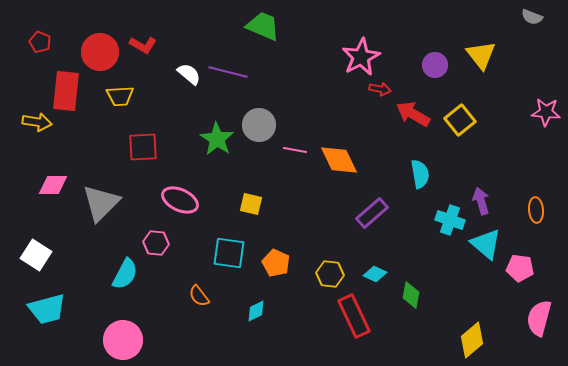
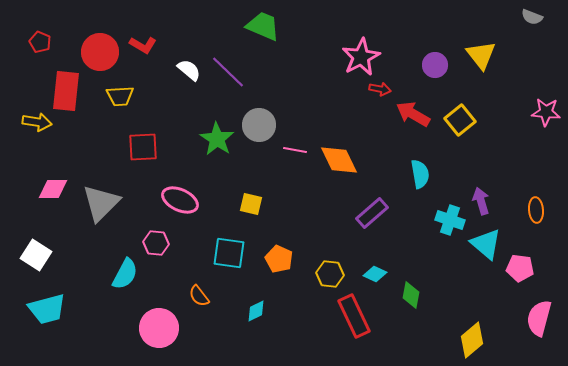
purple line at (228, 72): rotated 30 degrees clockwise
white semicircle at (189, 74): moved 4 px up
pink diamond at (53, 185): moved 4 px down
orange pentagon at (276, 263): moved 3 px right, 4 px up
pink circle at (123, 340): moved 36 px right, 12 px up
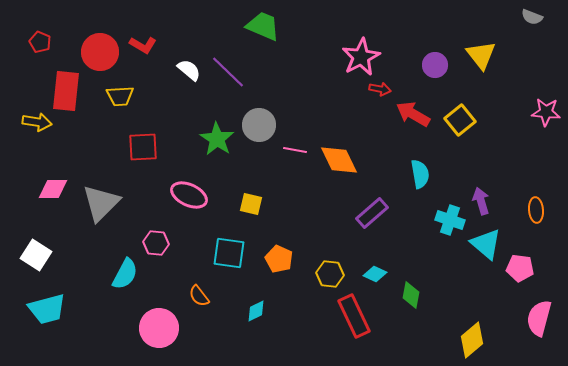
pink ellipse at (180, 200): moved 9 px right, 5 px up
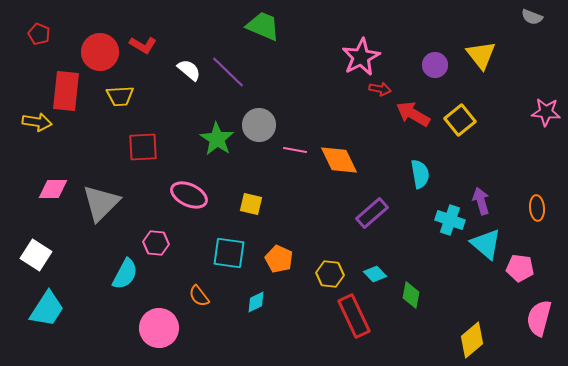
red pentagon at (40, 42): moved 1 px left, 8 px up
orange ellipse at (536, 210): moved 1 px right, 2 px up
cyan diamond at (375, 274): rotated 20 degrees clockwise
cyan trapezoid at (47, 309): rotated 42 degrees counterclockwise
cyan diamond at (256, 311): moved 9 px up
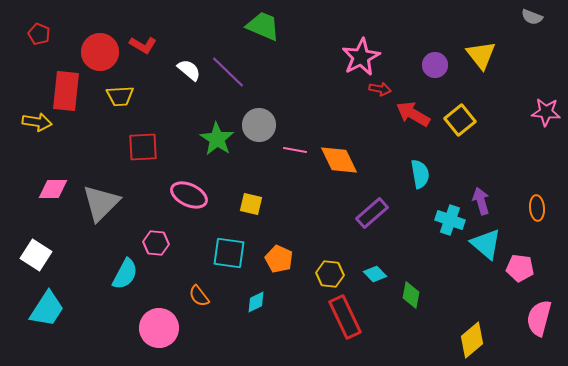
red rectangle at (354, 316): moved 9 px left, 1 px down
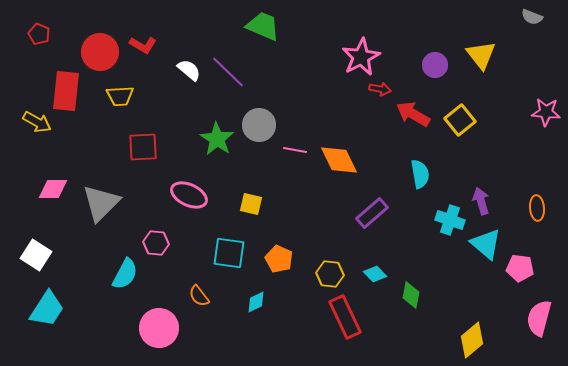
yellow arrow at (37, 122): rotated 20 degrees clockwise
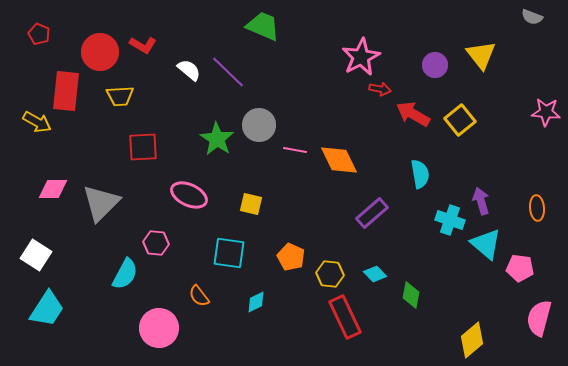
orange pentagon at (279, 259): moved 12 px right, 2 px up
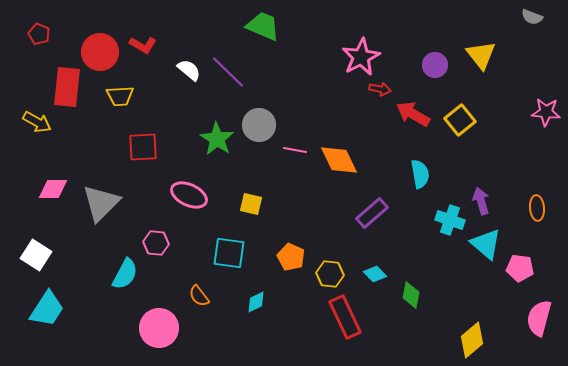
red rectangle at (66, 91): moved 1 px right, 4 px up
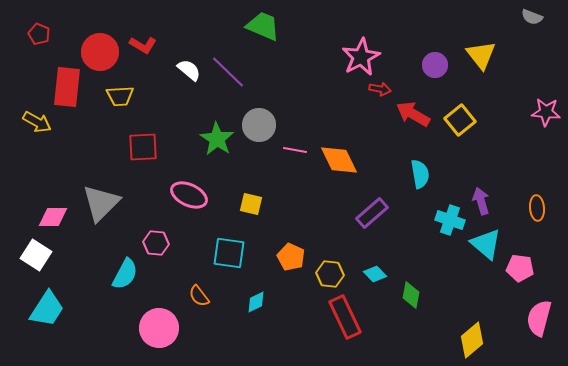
pink diamond at (53, 189): moved 28 px down
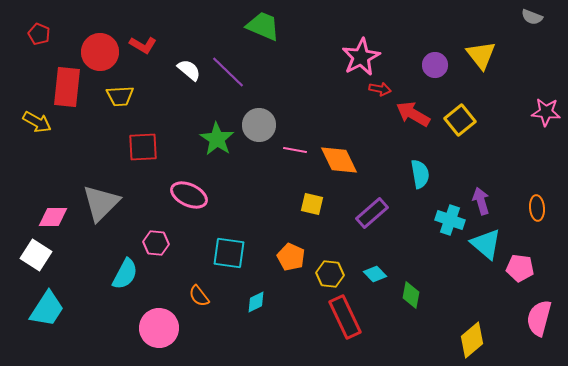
yellow square at (251, 204): moved 61 px right
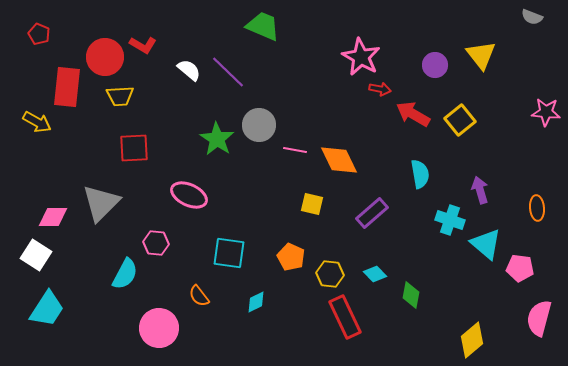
red circle at (100, 52): moved 5 px right, 5 px down
pink star at (361, 57): rotated 15 degrees counterclockwise
red square at (143, 147): moved 9 px left, 1 px down
purple arrow at (481, 201): moved 1 px left, 11 px up
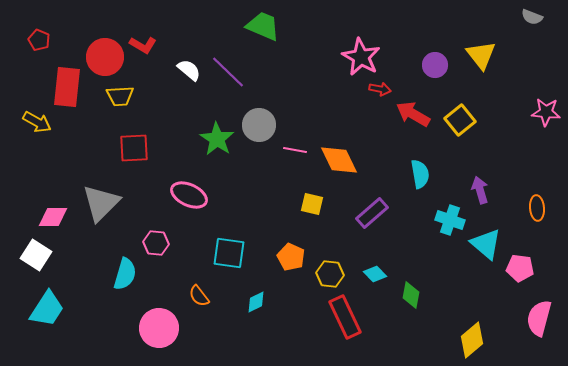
red pentagon at (39, 34): moved 6 px down
cyan semicircle at (125, 274): rotated 12 degrees counterclockwise
